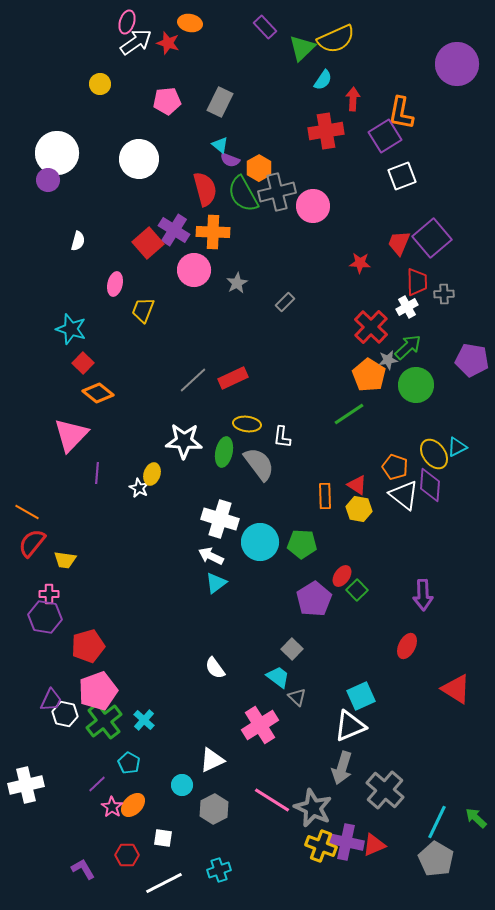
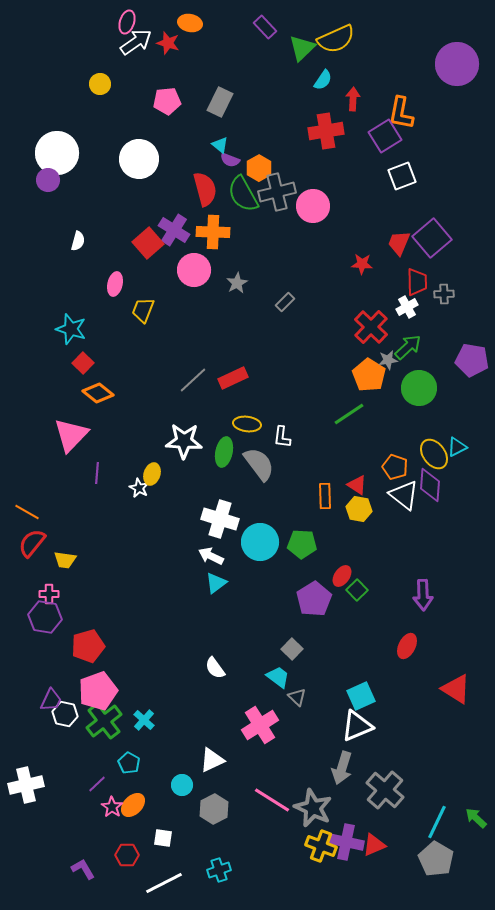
red star at (360, 263): moved 2 px right, 1 px down
green circle at (416, 385): moved 3 px right, 3 px down
white triangle at (350, 726): moved 7 px right
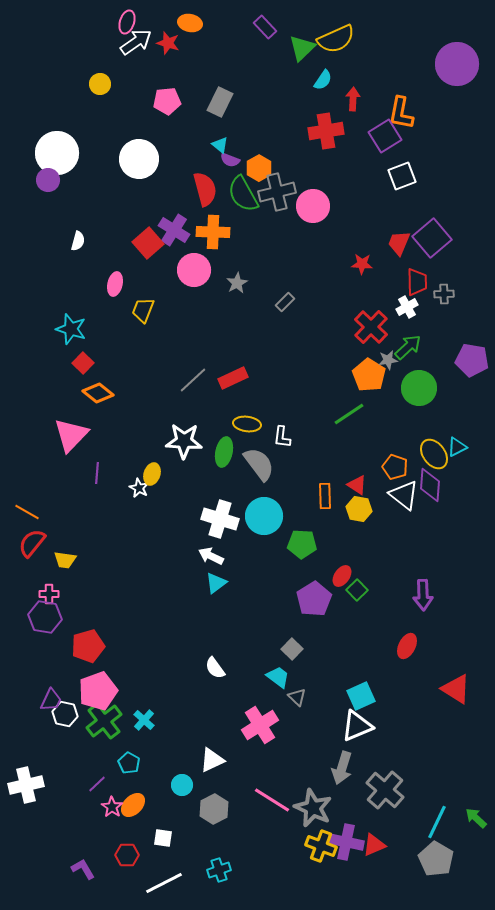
cyan circle at (260, 542): moved 4 px right, 26 px up
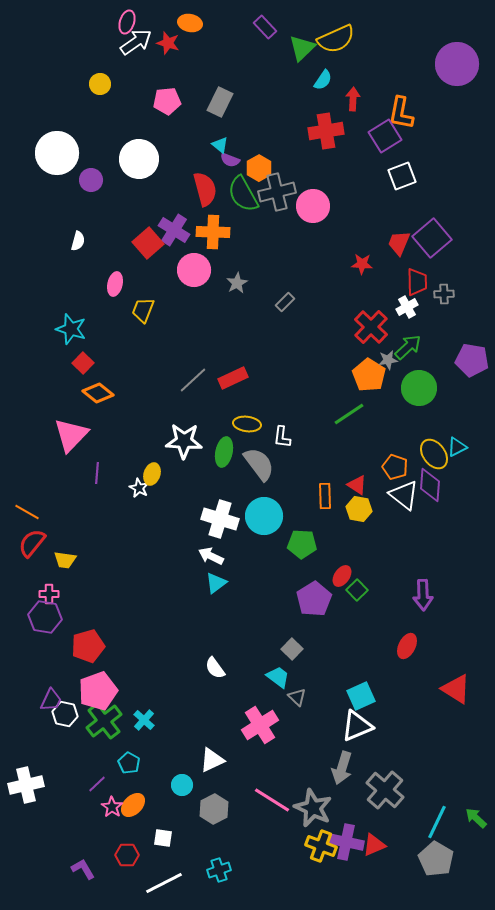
purple circle at (48, 180): moved 43 px right
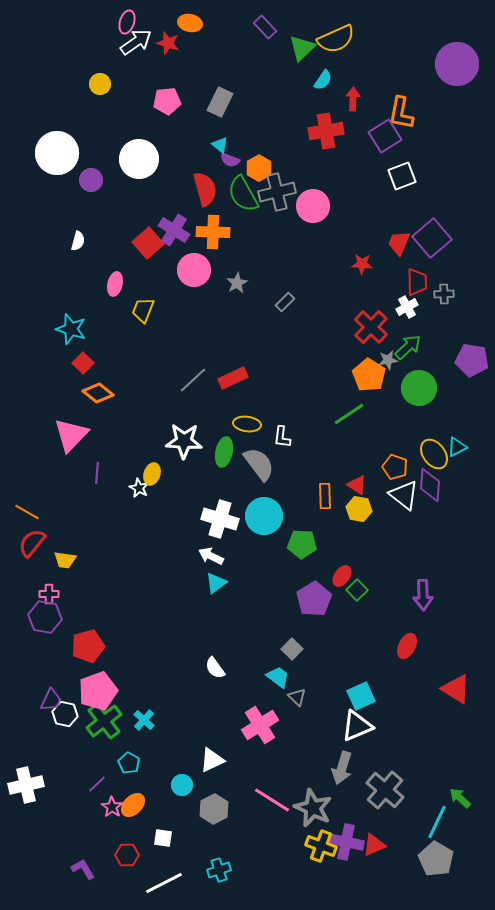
green arrow at (476, 818): moved 16 px left, 20 px up
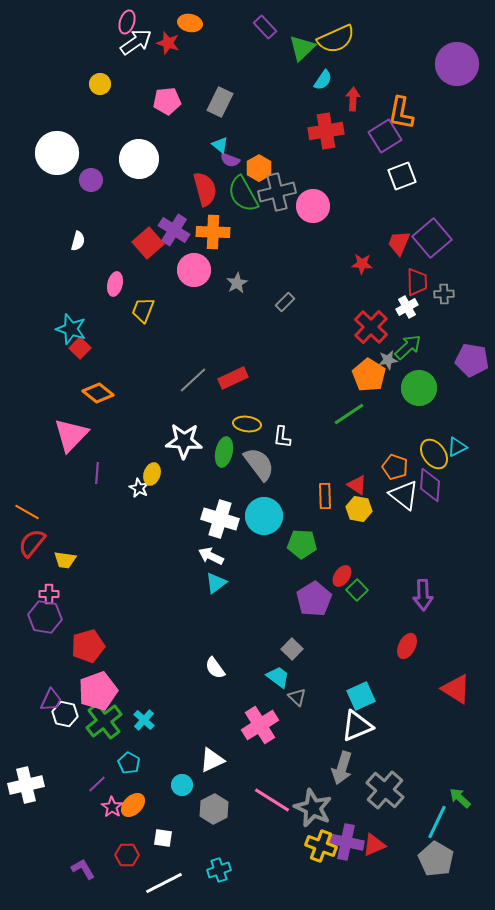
red square at (83, 363): moved 3 px left, 15 px up
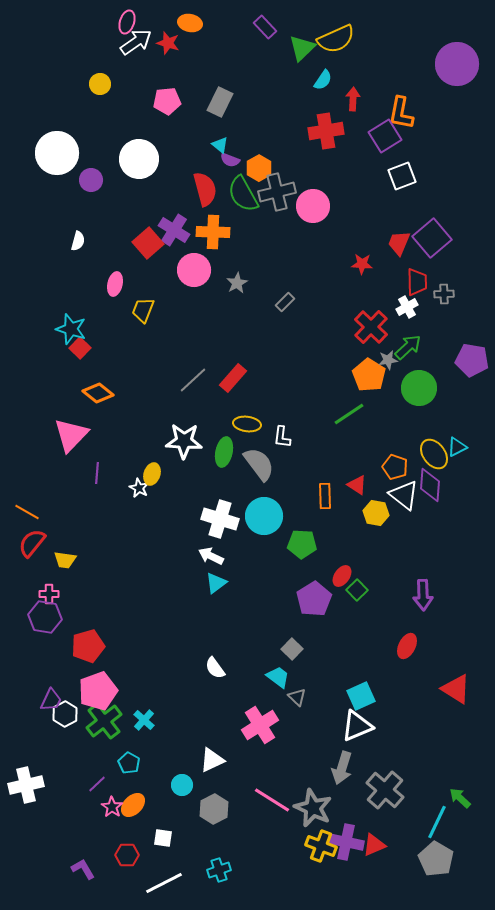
red rectangle at (233, 378): rotated 24 degrees counterclockwise
yellow hexagon at (359, 509): moved 17 px right, 4 px down
white hexagon at (65, 714): rotated 20 degrees clockwise
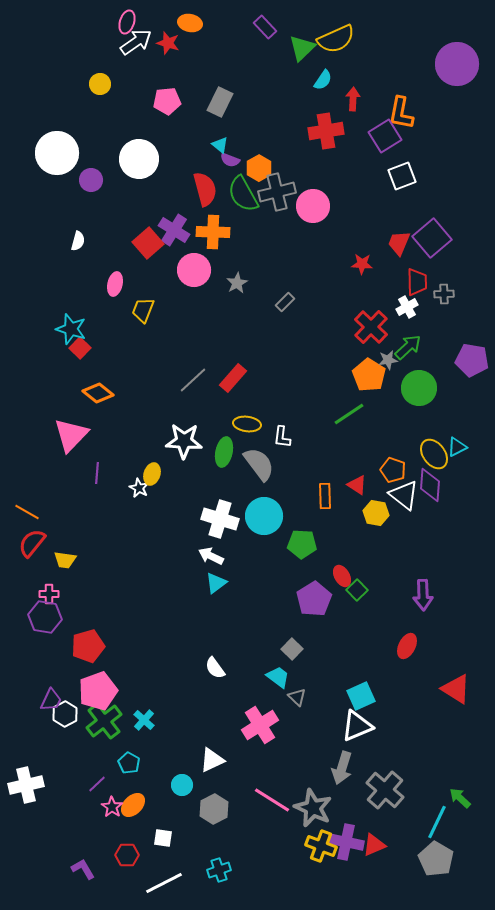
orange pentagon at (395, 467): moved 2 px left, 3 px down
red ellipse at (342, 576): rotated 65 degrees counterclockwise
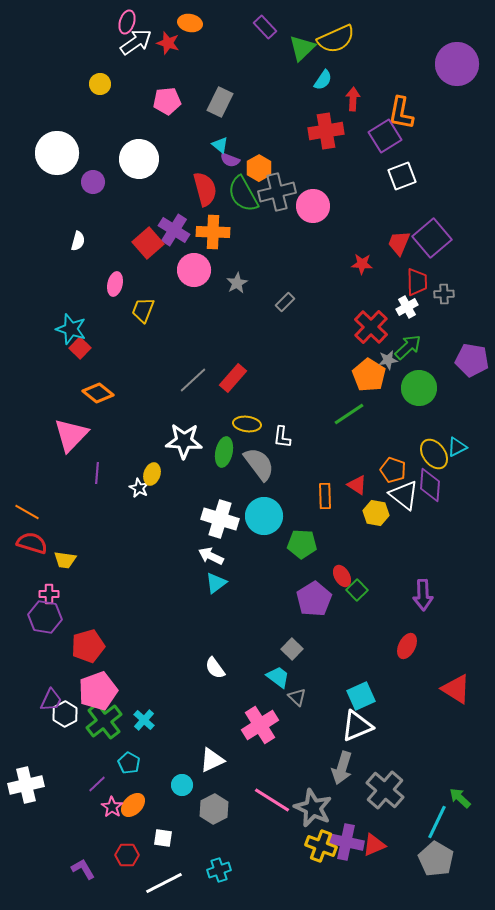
purple circle at (91, 180): moved 2 px right, 2 px down
red semicircle at (32, 543): rotated 68 degrees clockwise
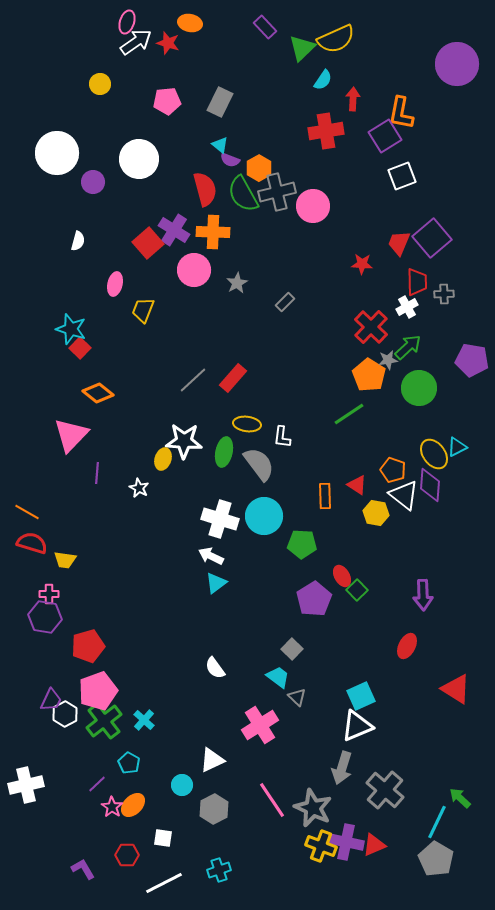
yellow ellipse at (152, 474): moved 11 px right, 15 px up
pink line at (272, 800): rotated 24 degrees clockwise
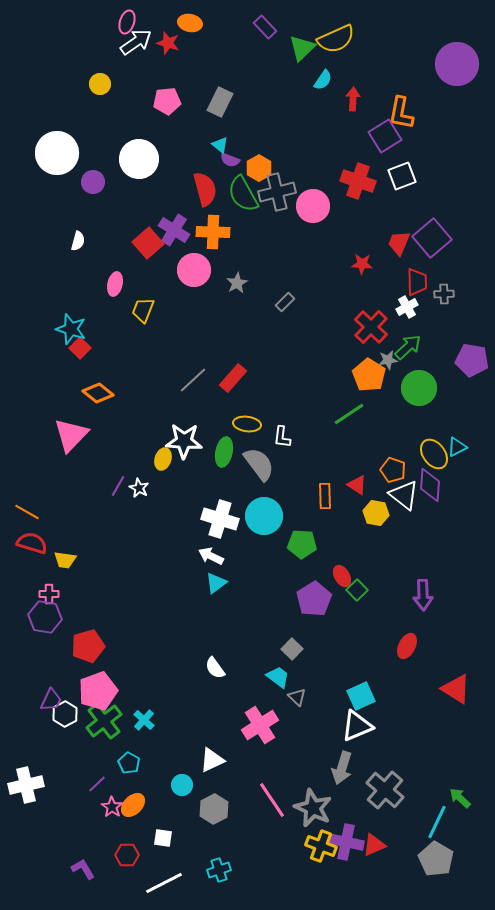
red cross at (326, 131): moved 32 px right, 50 px down; rotated 28 degrees clockwise
purple line at (97, 473): moved 21 px right, 13 px down; rotated 25 degrees clockwise
